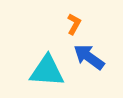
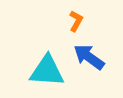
orange L-shape: moved 2 px right, 3 px up
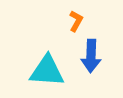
blue arrow: moved 2 px right, 1 px up; rotated 124 degrees counterclockwise
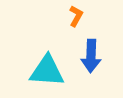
orange L-shape: moved 5 px up
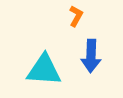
cyan triangle: moved 3 px left, 1 px up
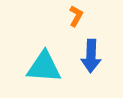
cyan triangle: moved 3 px up
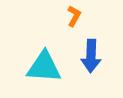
orange L-shape: moved 2 px left
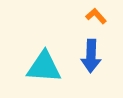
orange L-shape: moved 22 px right; rotated 70 degrees counterclockwise
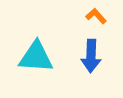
cyan triangle: moved 8 px left, 10 px up
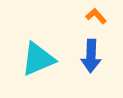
cyan triangle: moved 2 px right, 2 px down; rotated 27 degrees counterclockwise
